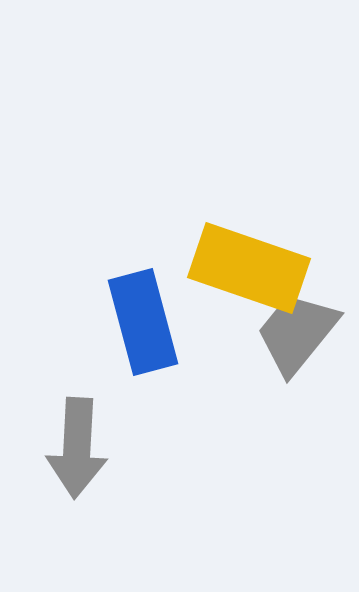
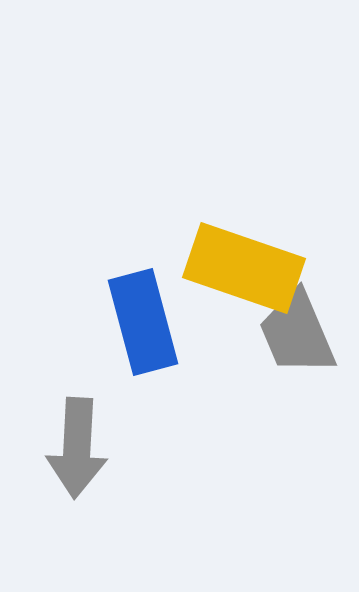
yellow rectangle: moved 5 px left
gray trapezoid: rotated 62 degrees counterclockwise
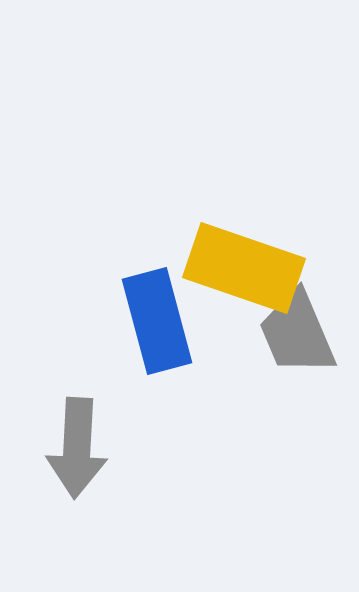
blue rectangle: moved 14 px right, 1 px up
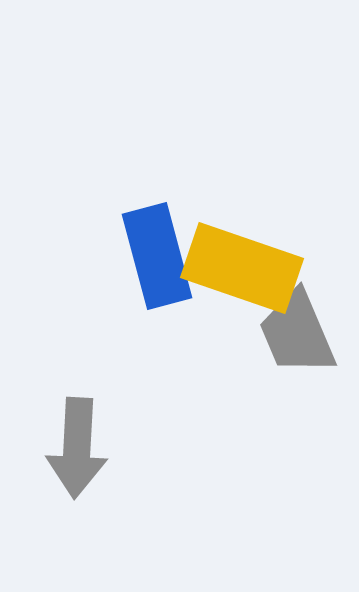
yellow rectangle: moved 2 px left
blue rectangle: moved 65 px up
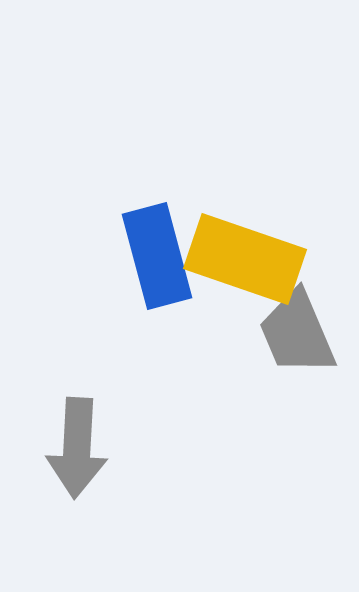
yellow rectangle: moved 3 px right, 9 px up
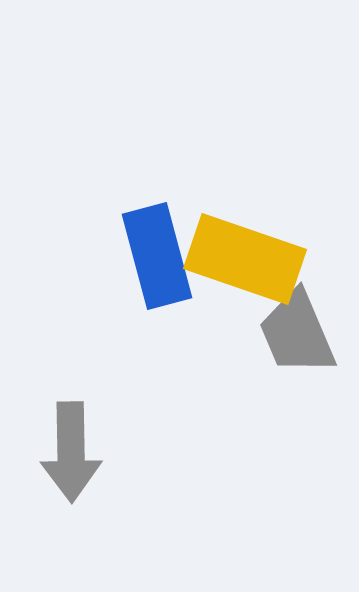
gray arrow: moved 6 px left, 4 px down; rotated 4 degrees counterclockwise
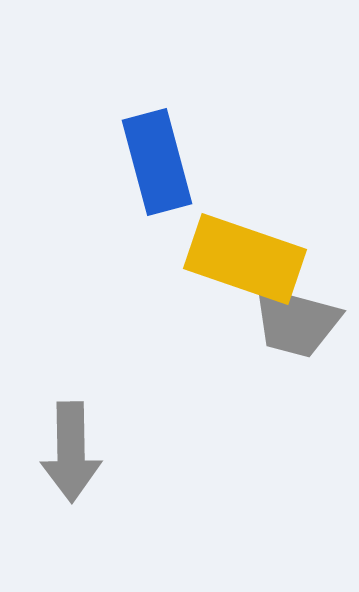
blue rectangle: moved 94 px up
gray trapezoid: moved 1 px left, 11 px up; rotated 52 degrees counterclockwise
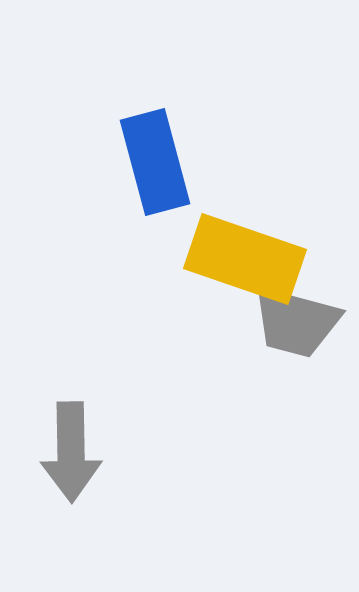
blue rectangle: moved 2 px left
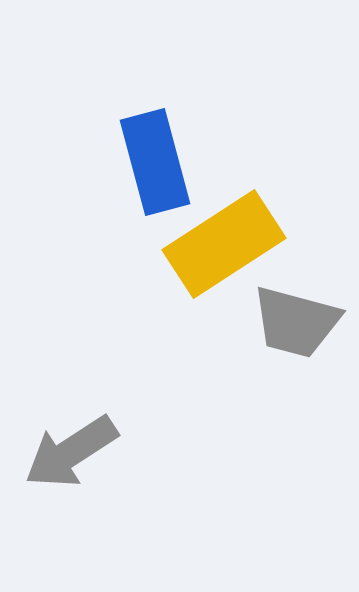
yellow rectangle: moved 21 px left, 15 px up; rotated 52 degrees counterclockwise
gray arrow: rotated 58 degrees clockwise
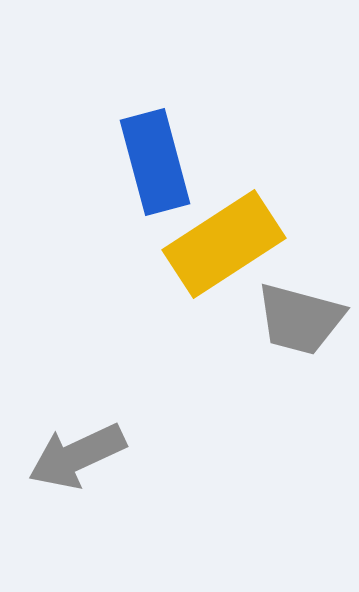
gray trapezoid: moved 4 px right, 3 px up
gray arrow: moved 6 px right, 4 px down; rotated 8 degrees clockwise
